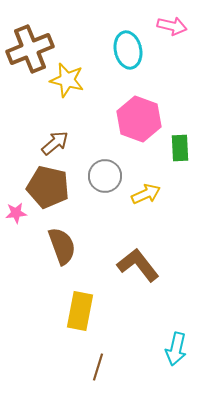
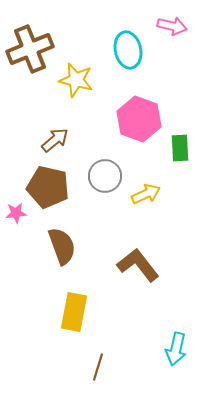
yellow star: moved 9 px right
brown arrow: moved 3 px up
yellow rectangle: moved 6 px left, 1 px down
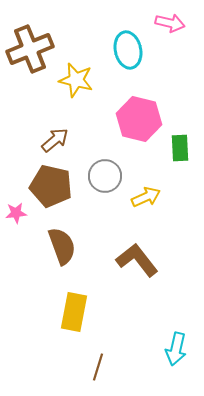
pink arrow: moved 2 px left, 3 px up
pink hexagon: rotated 6 degrees counterclockwise
brown pentagon: moved 3 px right, 1 px up
yellow arrow: moved 3 px down
brown L-shape: moved 1 px left, 5 px up
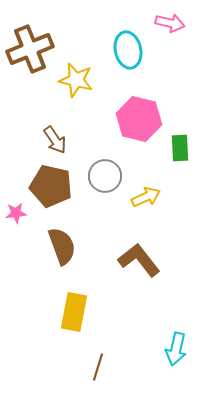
brown arrow: rotated 96 degrees clockwise
brown L-shape: moved 2 px right
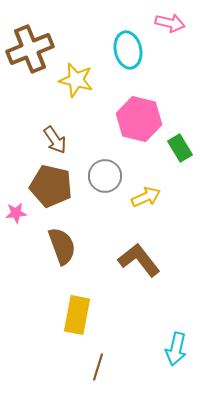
green rectangle: rotated 28 degrees counterclockwise
yellow rectangle: moved 3 px right, 3 px down
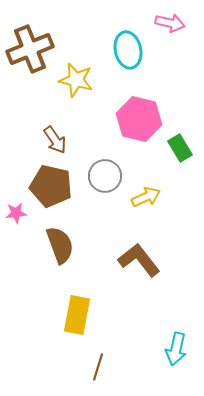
brown semicircle: moved 2 px left, 1 px up
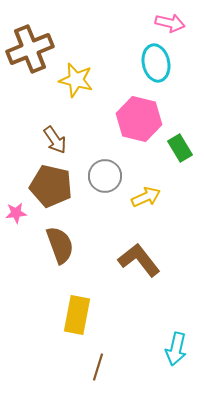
cyan ellipse: moved 28 px right, 13 px down
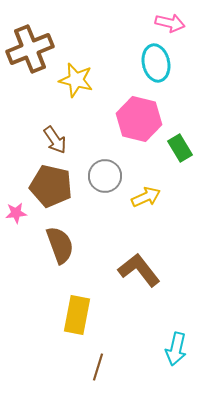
brown L-shape: moved 10 px down
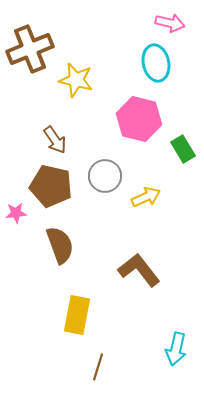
green rectangle: moved 3 px right, 1 px down
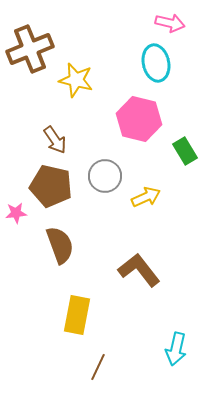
green rectangle: moved 2 px right, 2 px down
brown line: rotated 8 degrees clockwise
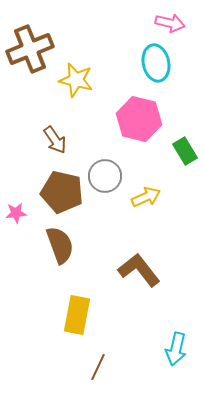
brown pentagon: moved 11 px right, 6 px down
